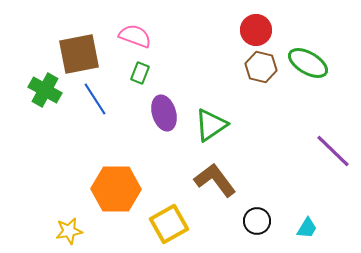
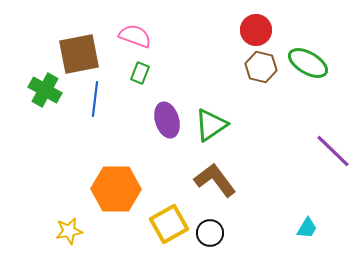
blue line: rotated 40 degrees clockwise
purple ellipse: moved 3 px right, 7 px down
black circle: moved 47 px left, 12 px down
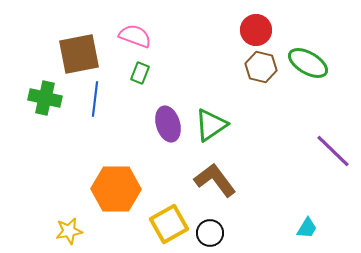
green cross: moved 8 px down; rotated 16 degrees counterclockwise
purple ellipse: moved 1 px right, 4 px down
